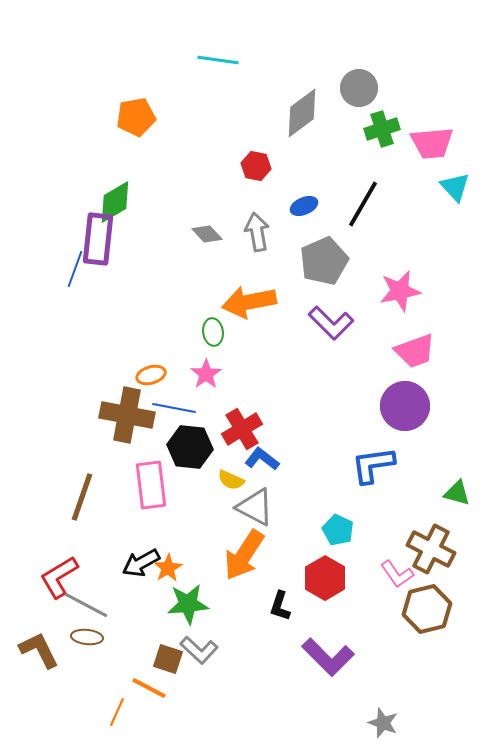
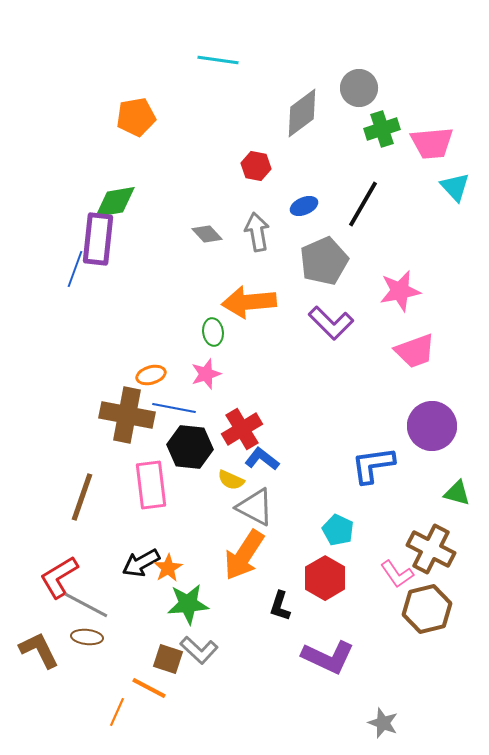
green diamond at (115, 202): rotated 21 degrees clockwise
orange arrow at (249, 302): rotated 6 degrees clockwise
pink star at (206, 374): rotated 16 degrees clockwise
purple circle at (405, 406): moved 27 px right, 20 px down
purple L-shape at (328, 657): rotated 20 degrees counterclockwise
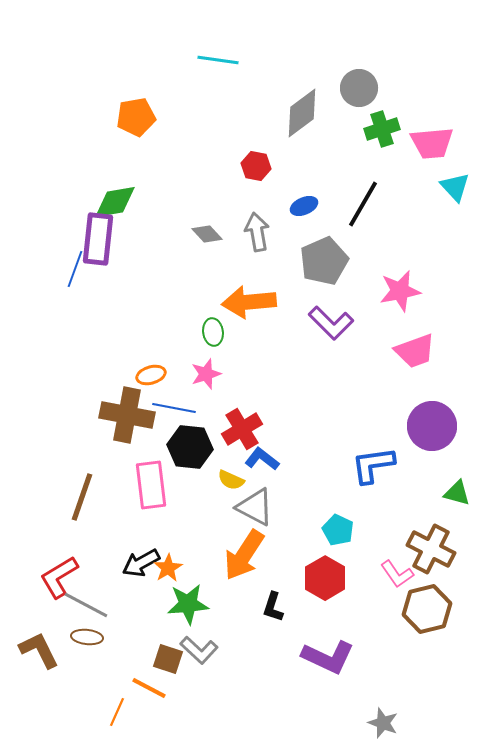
black L-shape at (280, 606): moved 7 px left, 1 px down
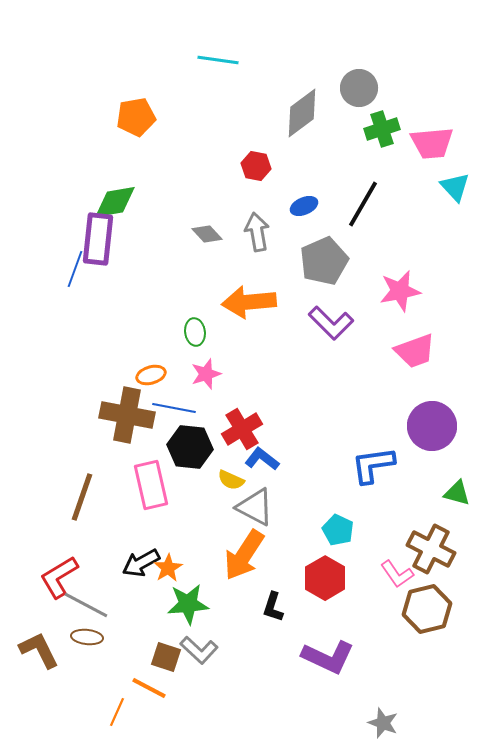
green ellipse at (213, 332): moved 18 px left
pink rectangle at (151, 485): rotated 6 degrees counterclockwise
brown square at (168, 659): moved 2 px left, 2 px up
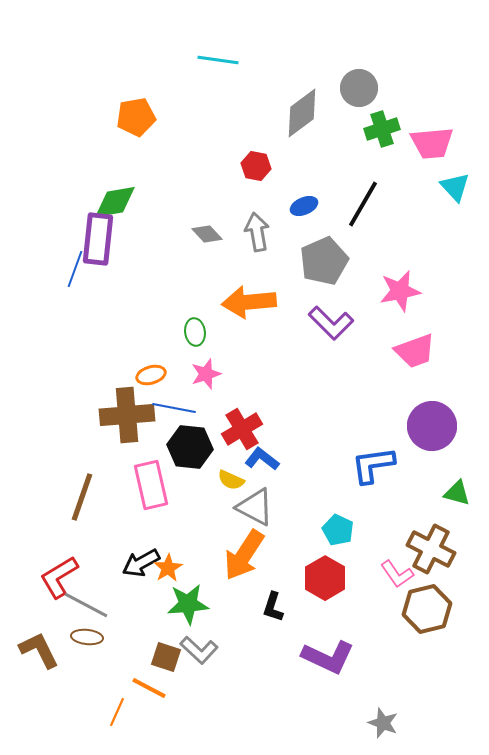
brown cross at (127, 415): rotated 16 degrees counterclockwise
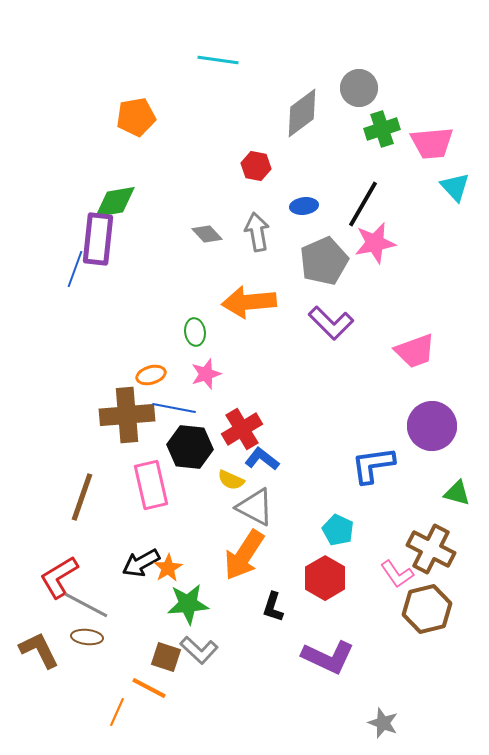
blue ellipse at (304, 206): rotated 16 degrees clockwise
pink star at (400, 291): moved 25 px left, 48 px up
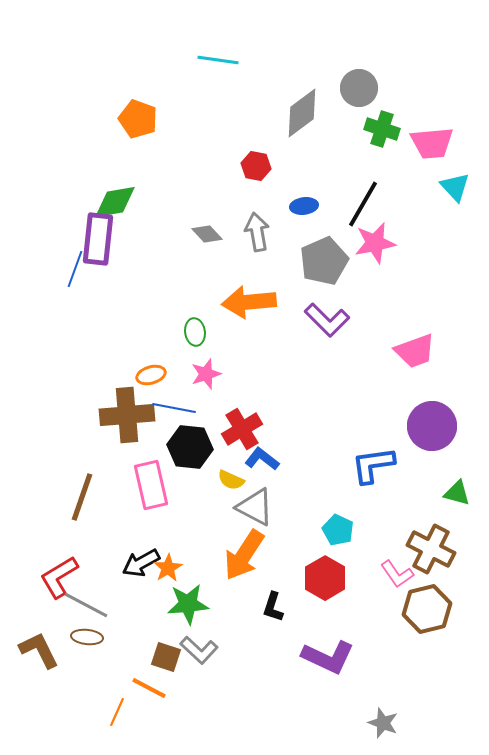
orange pentagon at (136, 117): moved 2 px right, 2 px down; rotated 30 degrees clockwise
green cross at (382, 129): rotated 36 degrees clockwise
purple L-shape at (331, 323): moved 4 px left, 3 px up
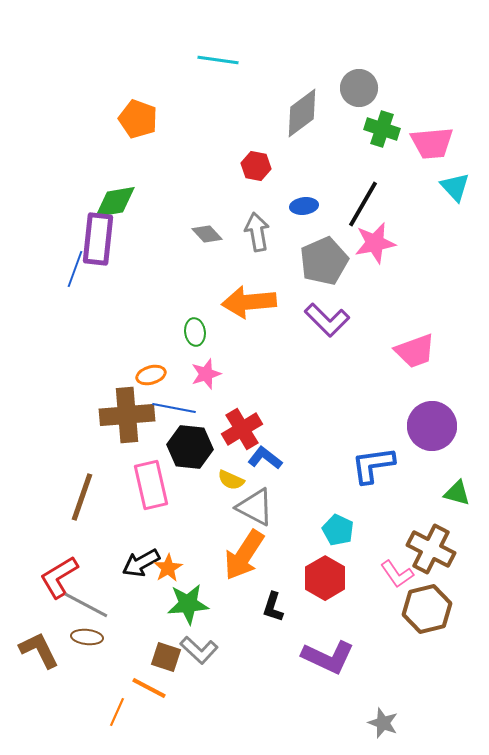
blue L-shape at (262, 459): moved 3 px right, 1 px up
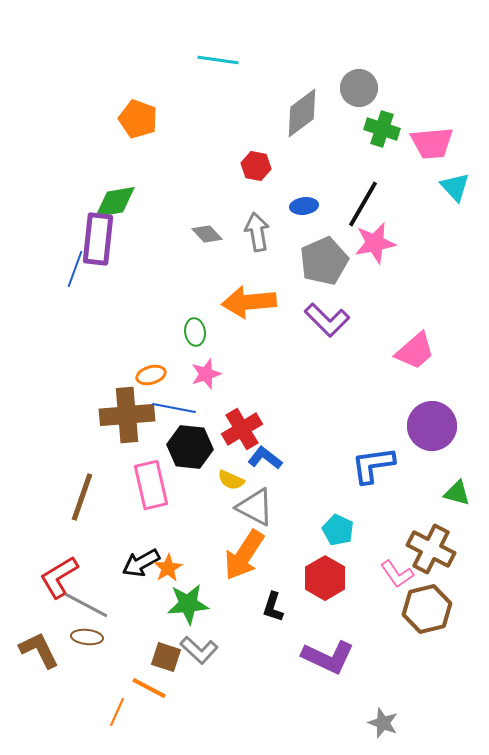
pink trapezoid at (415, 351): rotated 21 degrees counterclockwise
